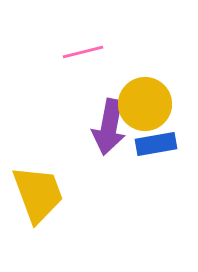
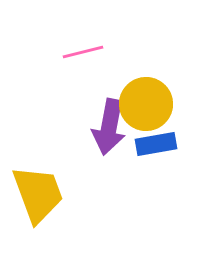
yellow circle: moved 1 px right
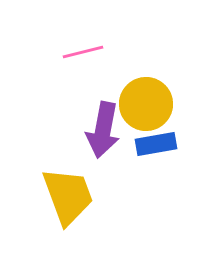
purple arrow: moved 6 px left, 3 px down
yellow trapezoid: moved 30 px right, 2 px down
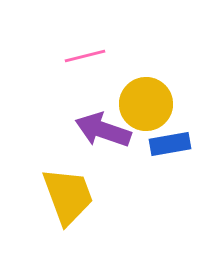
pink line: moved 2 px right, 4 px down
purple arrow: rotated 98 degrees clockwise
blue rectangle: moved 14 px right
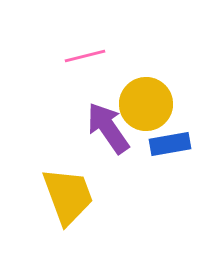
purple arrow: moved 5 px right, 2 px up; rotated 36 degrees clockwise
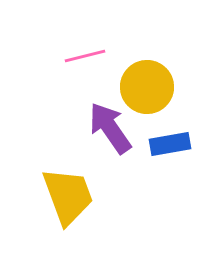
yellow circle: moved 1 px right, 17 px up
purple arrow: moved 2 px right
